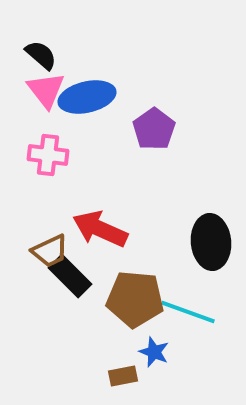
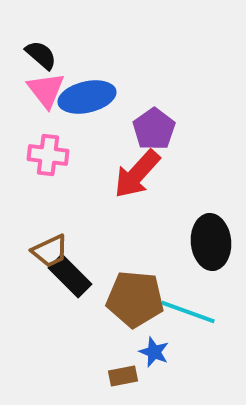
red arrow: moved 37 px right, 55 px up; rotated 72 degrees counterclockwise
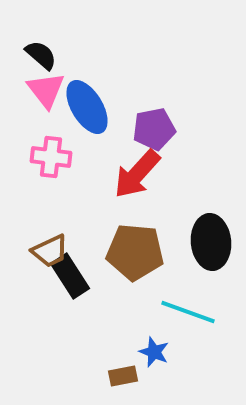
blue ellipse: moved 10 px down; rotated 72 degrees clockwise
purple pentagon: rotated 24 degrees clockwise
pink cross: moved 3 px right, 2 px down
black rectangle: rotated 12 degrees clockwise
brown pentagon: moved 47 px up
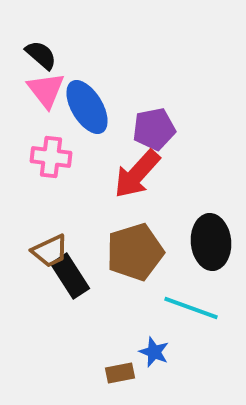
brown pentagon: rotated 22 degrees counterclockwise
cyan line: moved 3 px right, 4 px up
brown rectangle: moved 3 px left, 3 px up
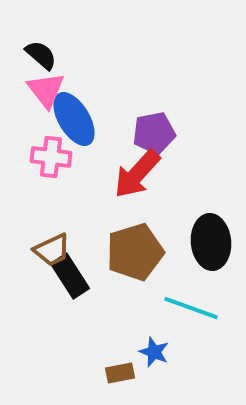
blue ellipse: moved 13 px left, 12 px down
purple pentagon: moved 4 px down
brown trapezoid: moved 2 px right, 1 px up
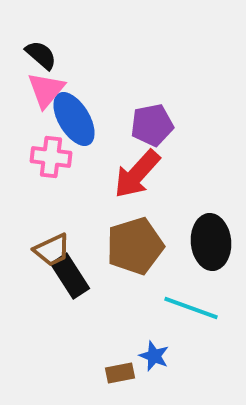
pink triangle: rotated 18 degrees clockwise
purple pentagon: moved 2 px left, 8 px up
brown pentagon: moved 6 px up
blue star: moved 4 px down
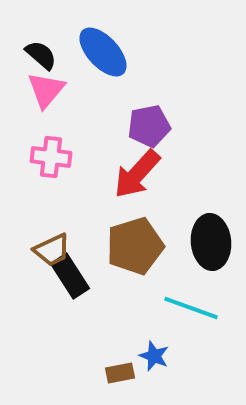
blue ellipse: moved 29 px right, 67 px up; rotated 12 degrees counterclockwise
purple pentagon: moved 3 px left, 1 px down
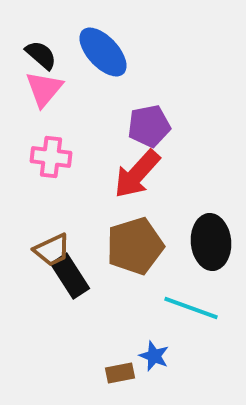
pink triangle: moved 2 px left, 1 px up
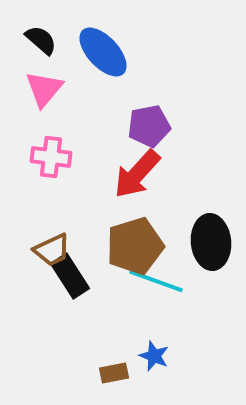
black semicircle: moved 15 px up
cyan line: moved 35 px left, 27 px up
brown rectangle: moved 6 px left
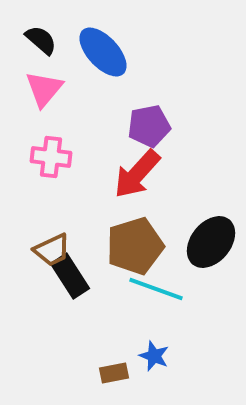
black ellipse: rotated 44 degrees clockwise
cyan line: moved 8 px down
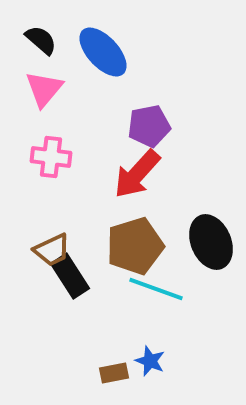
black ellipse: rotated 62 degrees counterclockwise
blue star: moved 4 px left, 5 px down
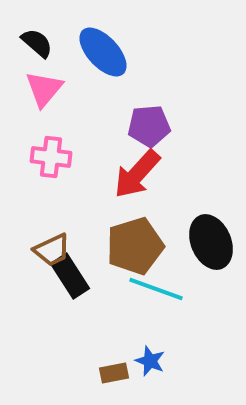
black semicircle: moved 4 px left, 3 px down
purple pentagon: rotated 6 degrees clockwise
